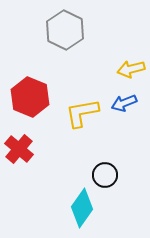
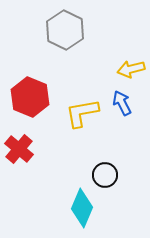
blue arrow: moved 2 px left; rotated 85 degrees clockwise
cyan diamond: rotated 12 degrees counterclockwise
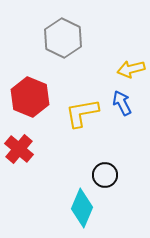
gray hexagon: moved 2 px left, 8 px down
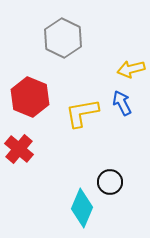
black circle: moved 5 px right, 7 px down
